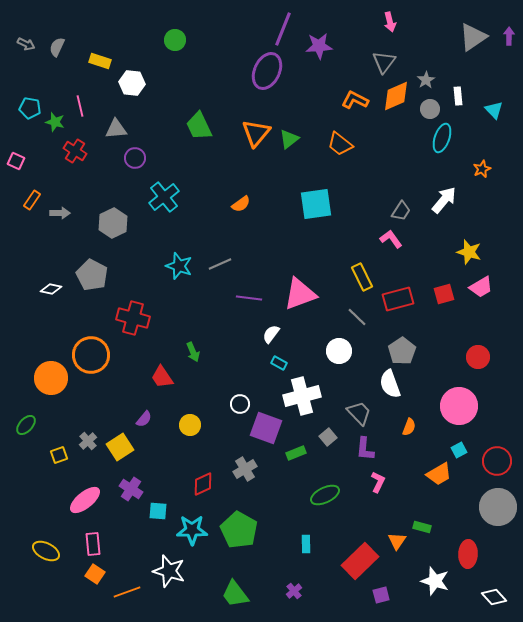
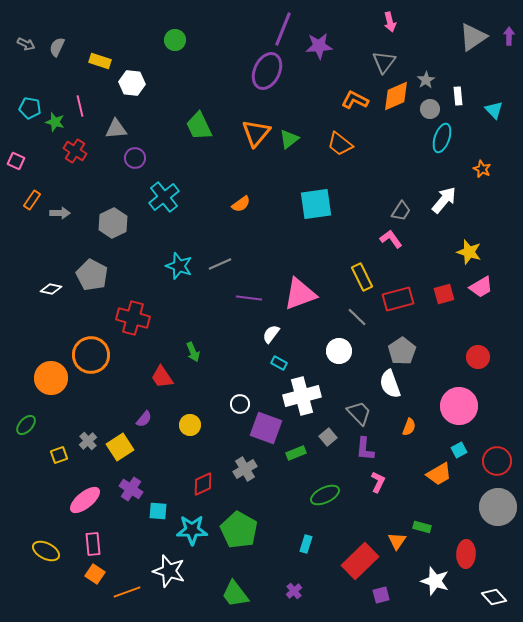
orange star at (482, 169): rotated 24 degrees counterclockwise
cyan rectangle at (306, 544): rotated 18 degrees clockwise
red ellipse at (468, 554): moved 2 px left
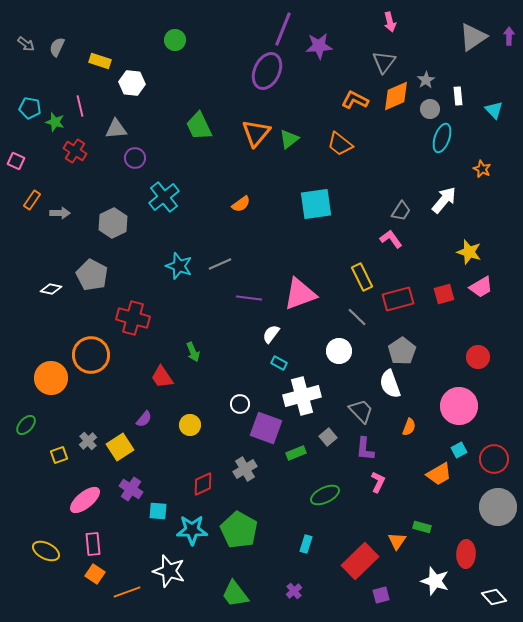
gray arrow at (26, 44): rotated 12 degrees clockwise
gray trapezoid at (359, 413): moved 2 px right, 2 px up
red circle at (497, 461): moved 3 px left, 2 px up
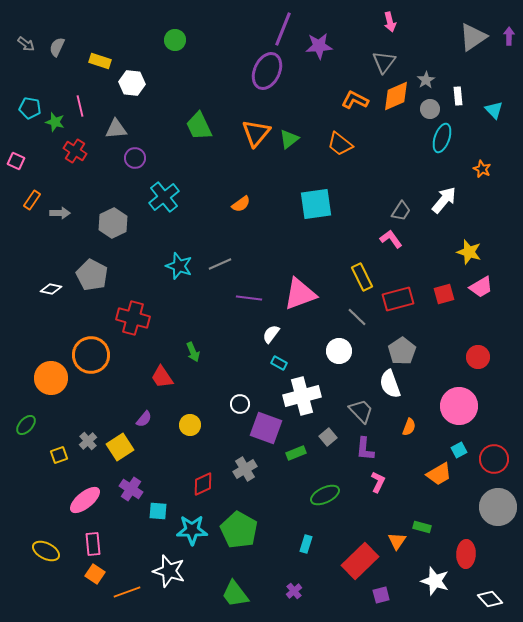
white diamond at (494, 597): moved 4 px left, 2 px down
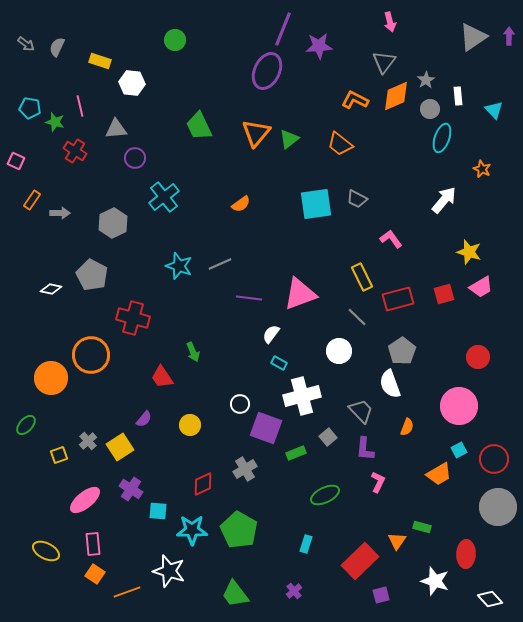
gray trapezoid at (401, 211): moved 44 px left, 12 px up; rotated 85 degrees clockwise
orange semicircle at (409, 427): moved 2 px left
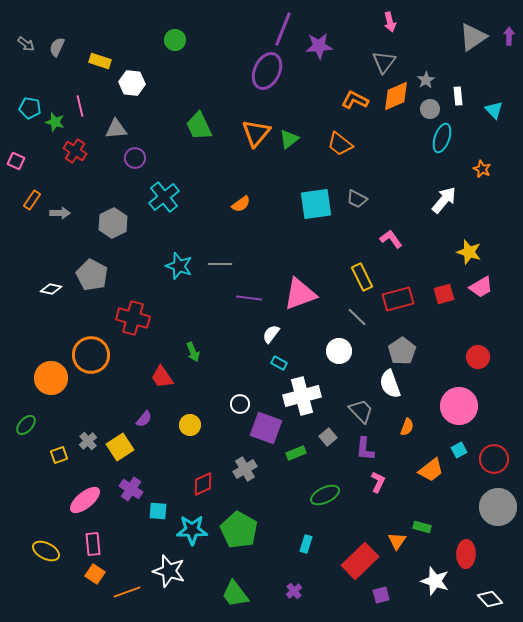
gray line at (220, 264): rotated 25 degrees clockwise
orange trapezoid at (439, 474): moved 8 px left, 4 px up; rotated 8 degrees counterclockwise
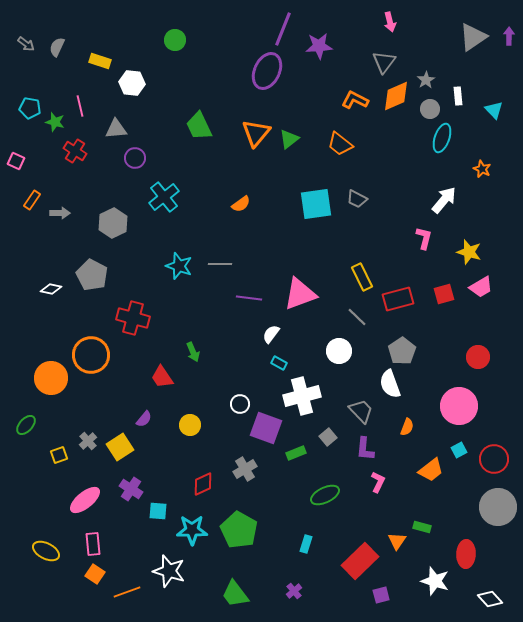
pink L-shape at (391, 239): moved 33 px right, 1 px up; rotated 50 degrees clockwise
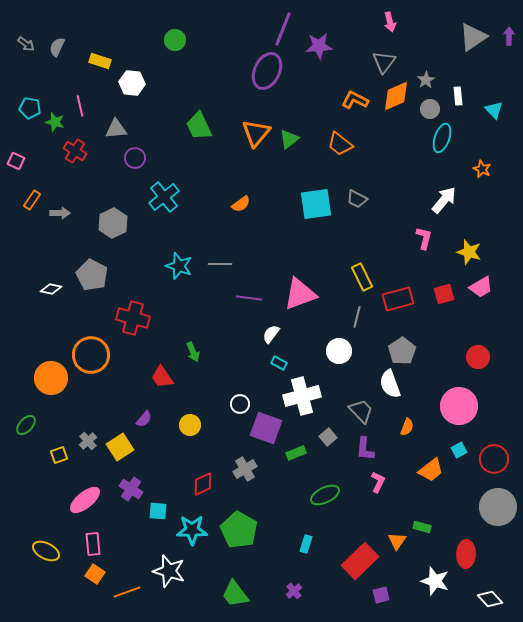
gray line at (357, 317): rotated 60 degrees clockwise
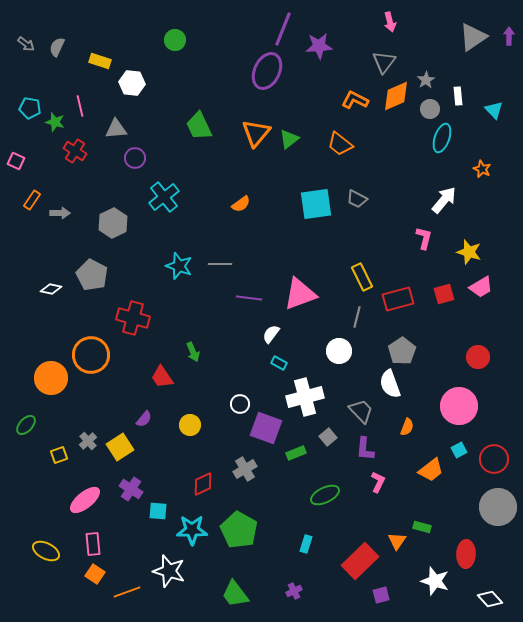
white cross at (302, 396): moved 3 px right, 1 px down
purple cross at (294, 591): rotated 14 degrees clockwise
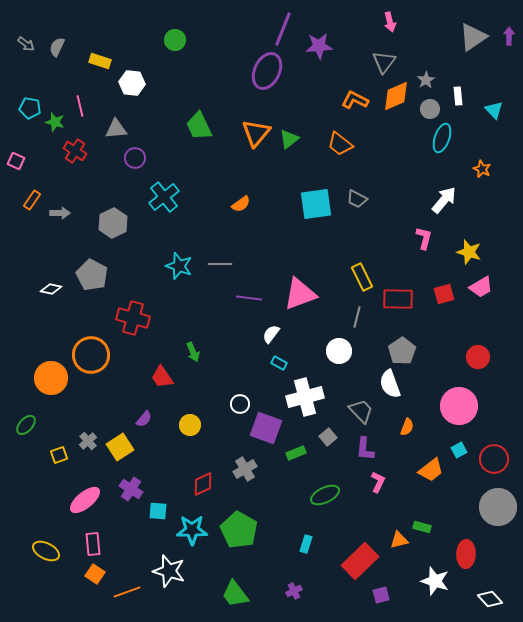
red rectangle at (398, 299): rotated 16 degrees clockwise
orange triangle at (397, 541): moved 2 px right, 1 px up; rotated 42 degrees clockwise
